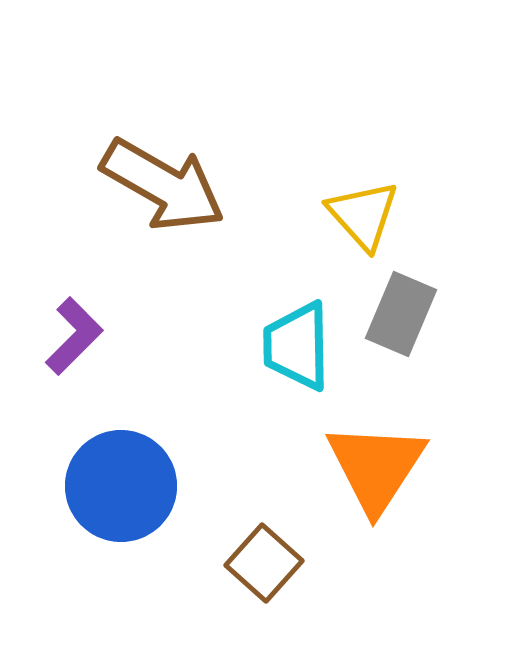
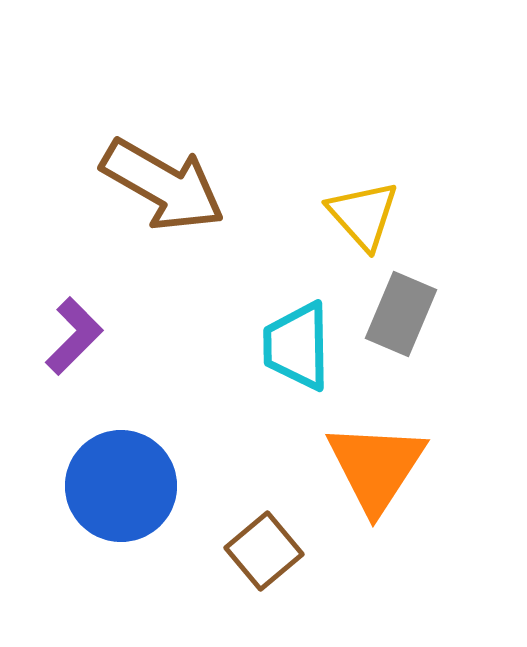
brown square: moved 12 px up; rotated 8 degrees clockwise
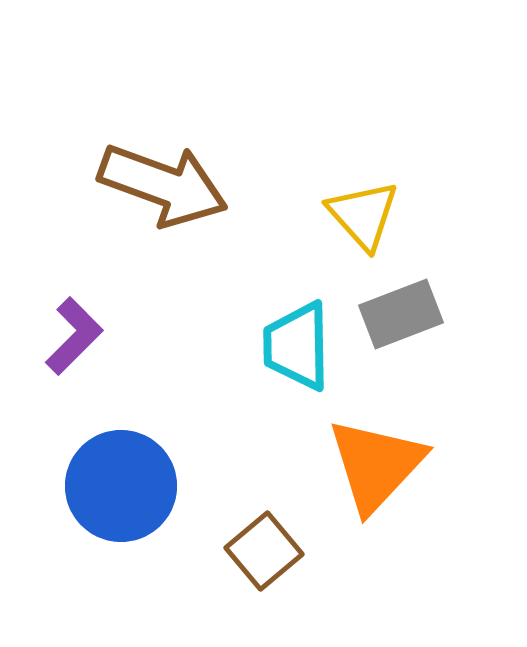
brown arrow: rotated 10 degrees counterclockwise
gray rectangle: rotated 46 degrees clockwise
orange triangle: moved 2 px up; rotated 10 degrees clockwise
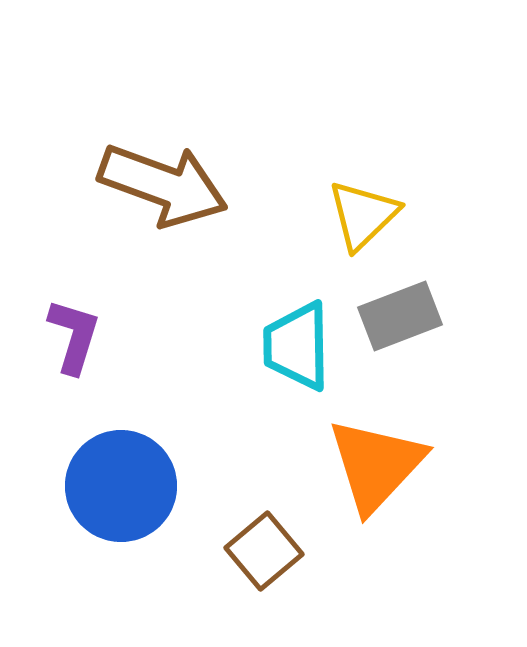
yellow triangle: rotated 28 degrees clockwise
gray rectangle: moved 1 px left, 2 px down
purple L-shape: rotated 28 degrees counterclockwise
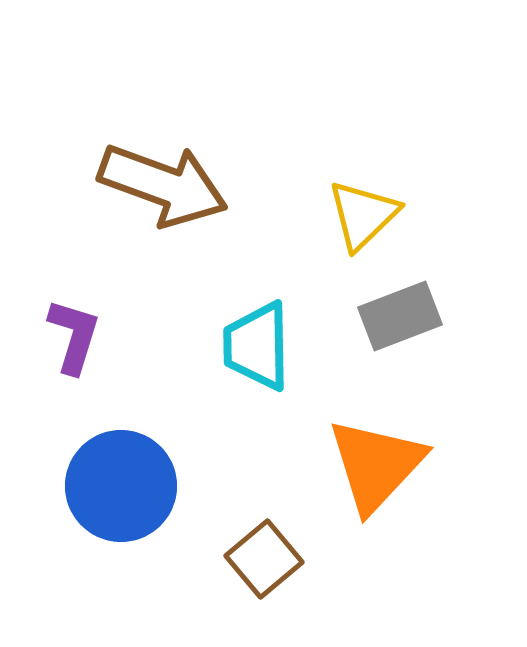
cyan trapezoid: moved 40 px left
brown square: moved 8 px down
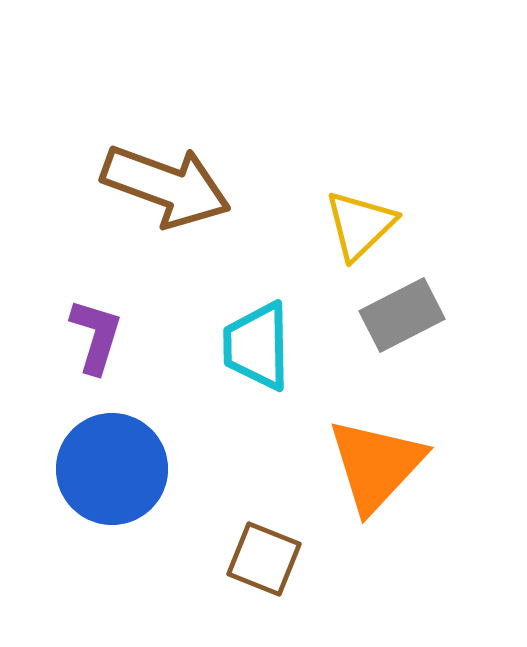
brown arrow: moved 3 px right, 1 px down
yellow triangle: moved 3 px left, 10 px down
gray rectangle: moved 2 px right, 1 px up; rotated 6 degrees counterclockwise
purple L-shape: moved 22 px right
blue circle: moved 9 px left, 17 px up
brown square: rotated 28 degrees counterclockwise
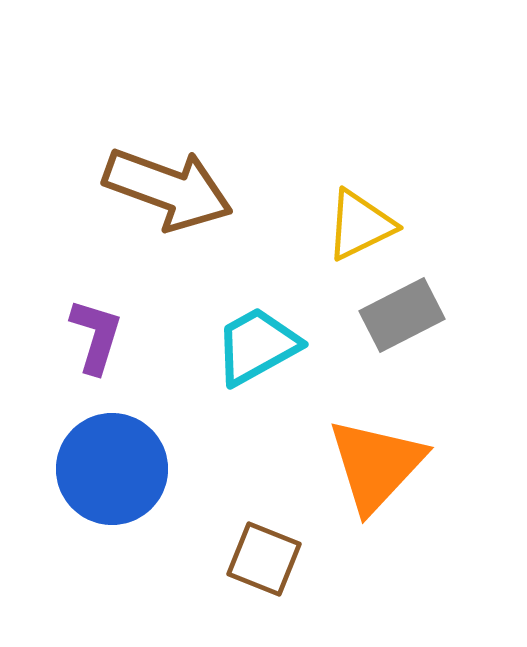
brown arrow: moved 2 px right, 3 px down
yellow triangle: rotated 18 degrees clockwise
cyan trapezoid: rotated 62 degrees clockwise
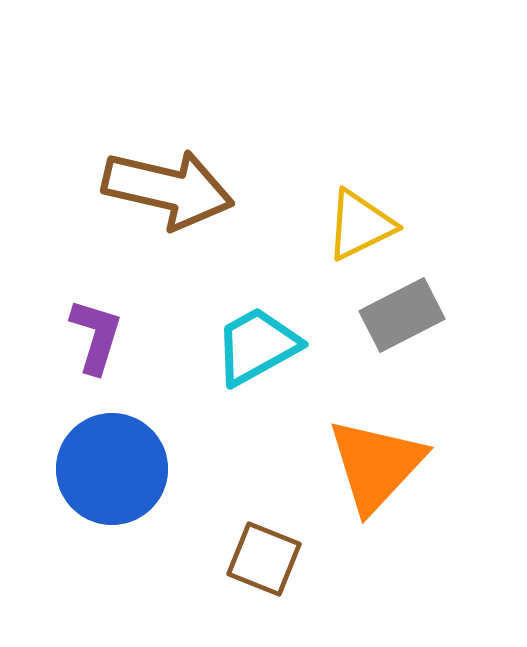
brown arrow: rotated 7 degrees counterclockwise
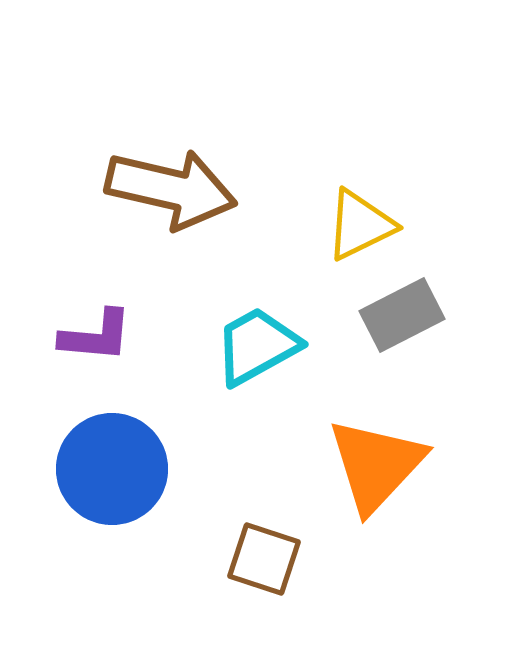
brown arrow: moved 3 px right
purple L-shape: rotated 78 degrees clockwise
brown square: rotated 4 degrees counterclockwise
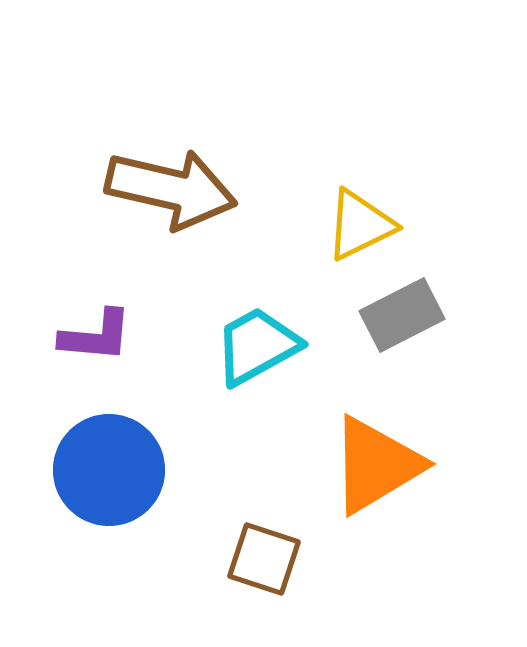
orange triangle: rotated 16 degrees clockwise
blue circle: moved 3 px left, 1 px down
